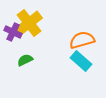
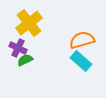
purple cross: moved 5 px right, 16 px down
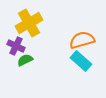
yellow cross: rotated 8 degrees clockwise
purple cross: moved 2 px left, 2 px up
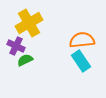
orange semicircle: rotated 10 degrees clockwise
cyan rectangle: rotated 15 degrees clockwise
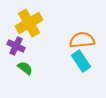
green semicircle: moved 8 px down; rotated 63 degrees clockwise
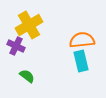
yellow cross: moved 2 px down
cyan rectangle: rotated 20 degrees clockwise
green semicircle: moved 2 px right, 8 px down
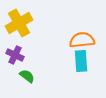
yellow cross: moved 10 px left, 2 px up
purple cross: moved 1 px left, 9 px down
cyan rectangle: rotated 10 degrees clockwise
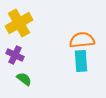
green semicircle: moved 3 px left, 3 px down
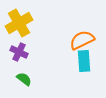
orange semicircle: rotated 20 degrees counterclockwise
purple cross: moved 4 px right, 3 px up
cyan rectangle: moved 3 px right
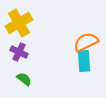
orange semicircle: moved 4 px right, 2 px down
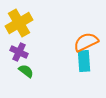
green semicircle: moved 2 px right, 8 px up
